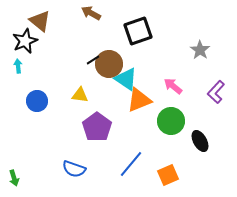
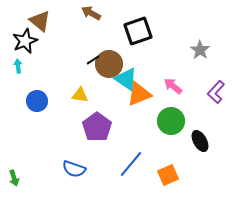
orange triangle: moved 6 px up
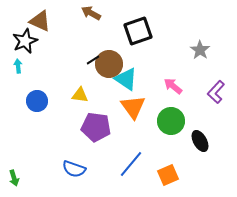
brown triangle: rotated 15 degrees counterclockwise
orange triangle: moved 6 px left, 13 px down; rotated 44 degrees counterclockwise
purple pentagon: moved 1 px left; rotated 28 degrees counterclockwise
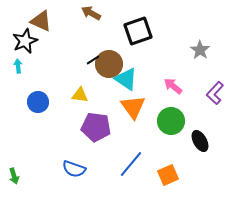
brown triangle: moved 1 px right
purple L-shape: moved 1 px left, 1 px down
blue circle: moved 1 px right, 1 px down
green arrow: moved 2 px up
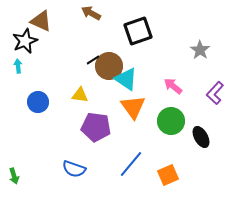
brown circle: moved 2 px down
black ellipse: moved 1 px right, 4 px up
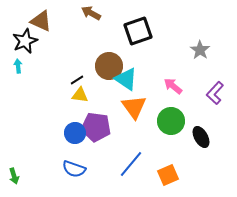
black line: moved 16 px left, 20 px down
blue circle: moved 37 px right, 31 px down
orange triangle: moved 1 px right
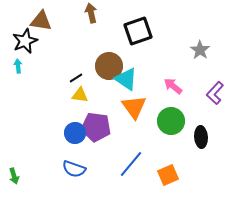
brown arrow: rotated 48 degrees clockwise
brown triangle: rotated 15 degrees counterclockwise
black line: moved 1 px left, 2 px up
black ellipse: rotated 25 degrees clockwise
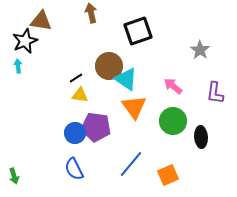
purple L-shape: rotated 35 degrees counterclockwise
green circle: moved 2 px right
blue semicircle: rotated 45 degrees clockwise
